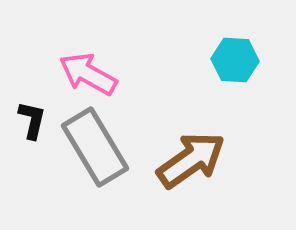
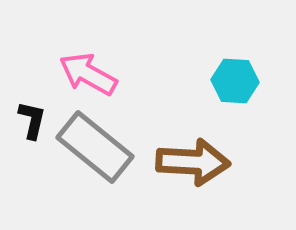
cyan hexagon: moved 21 px down
gray rectangle: rotated 20 degrees counterclockwise
brown arrow: moved 2 px right, 2 px down; rotated 38 degrees clockwise
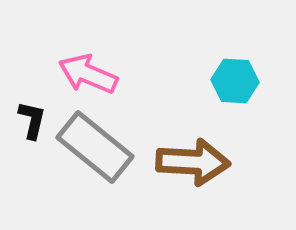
pink arrow: rotated 6 degrees counterclockwise
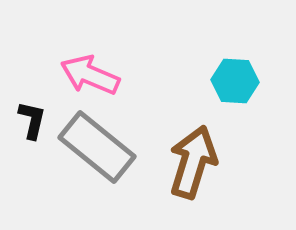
pink arrow: moved 2 px right, 1 px down
gray rectangle: moved 2 px right
brown arrow: rotated 76 degrees counterclockwise
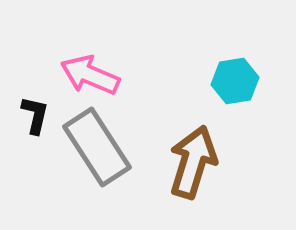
cyan hexagon: rotated 12 degrees counterclockwise
black L-shape: moved 3 px right, 5 px up
gray rectangle: rotated 18 degrees clockwise
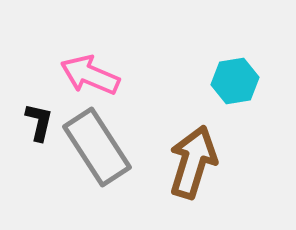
black L-shape: moved 4 px right, 7 px down
